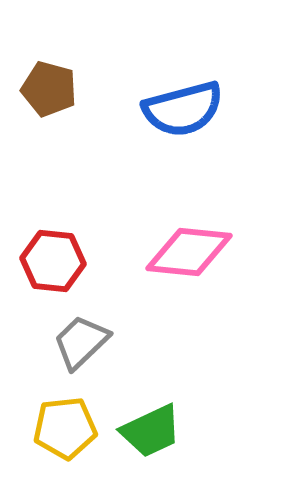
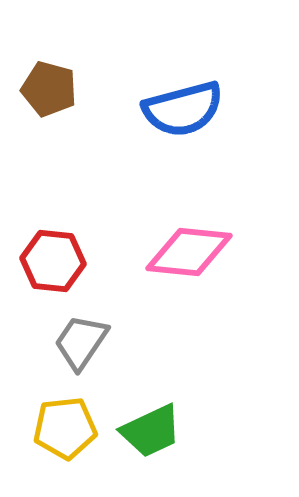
gray trapezoid: rotated 12 degrees counterclockwise
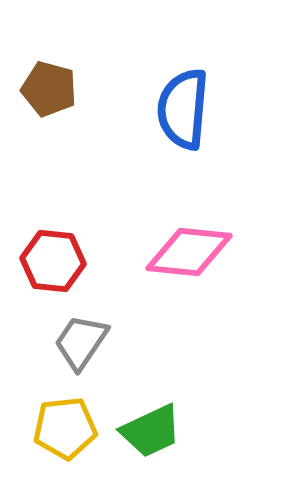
blue semicircle: rotated 110 degrees clockwise
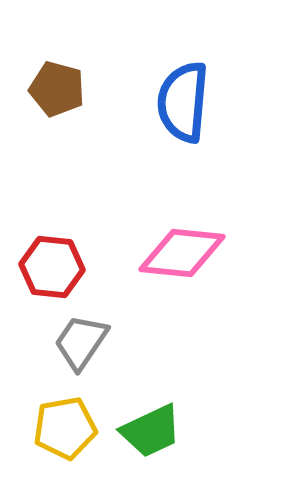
brown pentagon: moved 8 px right
blue semicircle: moved 7 px up
pink diamond: moved 7 px left, 1 px down
red hexagon: moved 1 px left, 6 px down
yellow pentagon: rotated 4 degrees counterclockwise
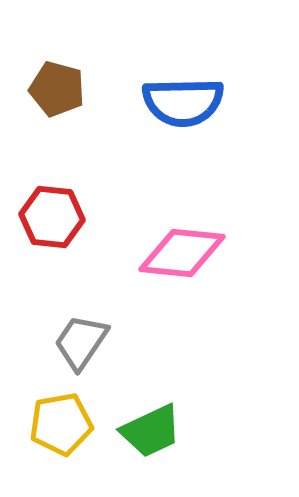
blue semicircle: rotated 96 degrees counterclockwise
red hexagon: moved 50 px up
yellow pentagon: moved 4 px left, 4 px up
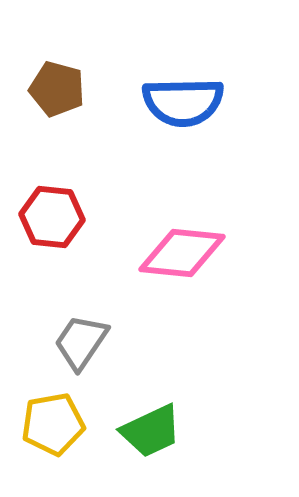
yellow pentagon: moved 8 px left
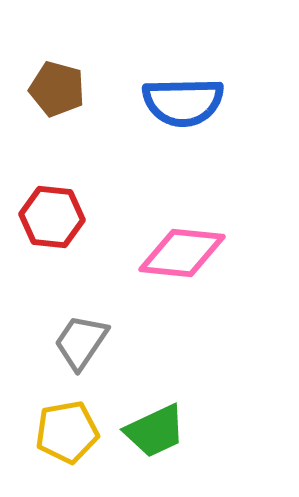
yellow pentagon: moved 14 px right, 8 px down
green trapezoid: moved 4 px right
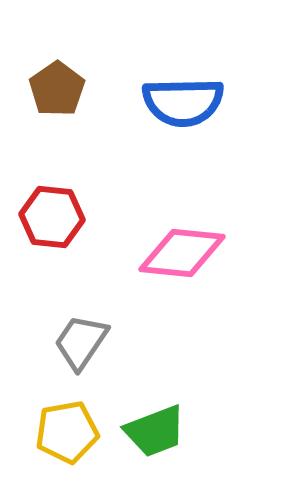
brown pentagon: rotated 22 degrees clockwise
green trapezoid: rotated 4 degrees clockwise
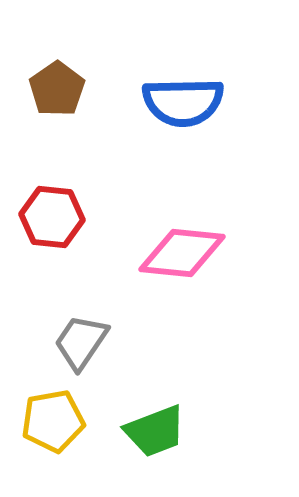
yellow pentagon: moved 14 px left, 11 px up
